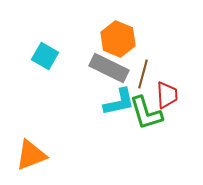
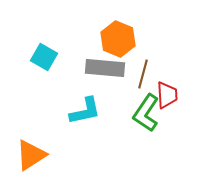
cyan square: moved 1 px left, 1 px down
gray rectangle: moved 4 px left; rotated 21 degrees counterclockwise
cyan L-shape: moved 34 px left, 9 px down
green L-shape: rotated 51 degrees clockwise
orange triangle: rotated 12 degrees counterclockwise
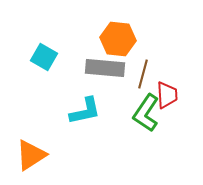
orange hexagon: rotated 16 degrees counterclockwise
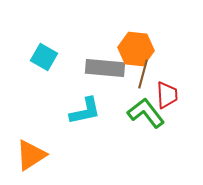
orange hexagon: moved 18 px right, 10 px down
green L-shape: rotated 108 degrees clockwise
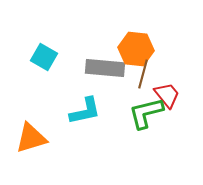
red trapezoid: rotated 36 degrees counterclockwise
green L-shape: rotated 66 degrees counterclockwise
orange triangle: moved 17 px up; rotated 16 degrees clockwise
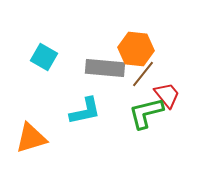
brown line: rotated 24 degrees clockwise
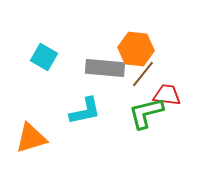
red trapezoid: rotated 44 degrees counterclockwise
